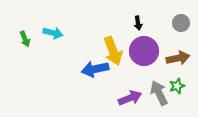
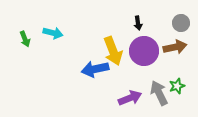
brown arrow: moved 3 px left, 11 px up
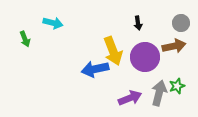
cyan arrow: moved 10 px up
brown arrow: moved 1 px left, 1 px up
purple circle: moved 1 px right, 6 px down
gray arrow: rotated 40 degrees clockwise
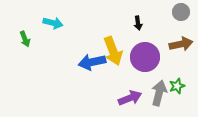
gray circle: moved 11 px up
brown arrow: moved 7 px right, 2 px up
blue arrow: moved 3 px left, 7 px up
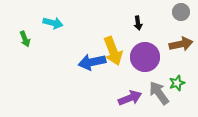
green star: moved 3 px up
gray arrow: rotated 50 degrees counterclockwise
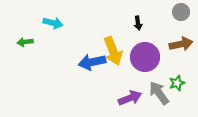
green arrow: moved 3 px down; rotated 105 degrees clockwise
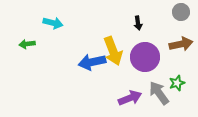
green arrow: moved 2 px right, 2 px down
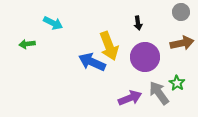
cyan arrow: rotated 12 degrees clockwise
brown arrow: moved 1 px right, 1 px up
yellow arrow: moved 4 px left, 5 px up
blue arrow: rotated 36 degrees clockwise
green star: rotated 21 degrees counterclockwise
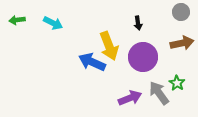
green arrow: moved 10 px left, 24 px up
purple circle: moved 2 px left
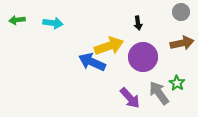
cyan arrow: rotated 18 degrees counterclockwise
yellow arrow: rotated 88 degrees counterclockwise
purple arrow: rotated 70 degrees clockwise
